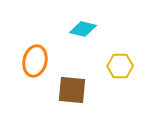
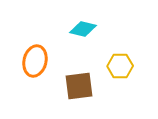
brown square: moved 7 px right, 4 px up; rotated 12 degrees counterclockwise
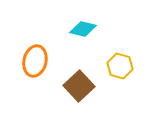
yellow hexagon: rotated 15 degrees clockwise
brown square: rotated 36 degrees counterclockwise
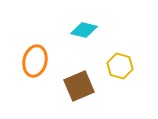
cyan diamond: moved 1 px right, 1 px down
brown square: rotated 20 degrees clockwise
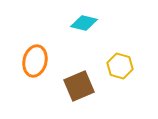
cyan diamond: moved 7 px up
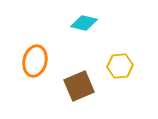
yellow hexagon: rotated 20 degrees counterclockwise
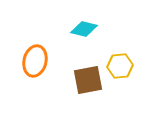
cyan diamond: moved 6 px down
brown square: moved 9 px right, 6 px up; rotated 12 degrees clockwise
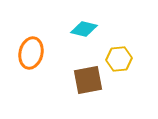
orange ellipse: moved 4 px left, 8 px up
yellow hexagon: moved 1 px left, 7 px up
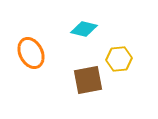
orange ellipse: rotated 40 degrees counterclockwise
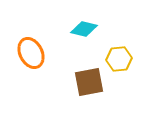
brown square: moved 1 px right, 2 px down
